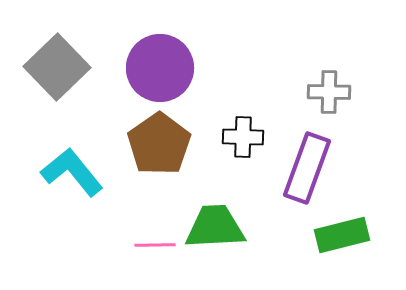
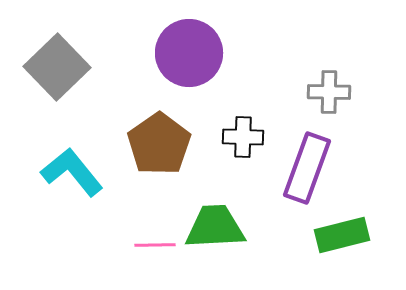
purple circle: moved 29 px right, 15 px up
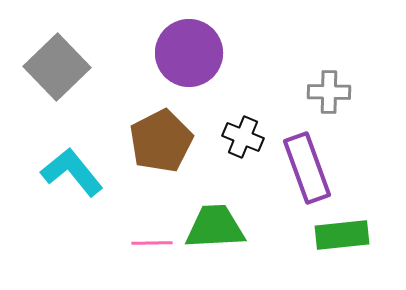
black cross: rotated 21 degrees clockwise
brown pentagon: moved 2 px right, 3 px up; rotated 8 degrees clockwise
purple rectangle: rotated 40 degrees counterclockwise
green rectangle: rotated 8 degrees clockwise
pink line: moved 3 px left, 2 px up
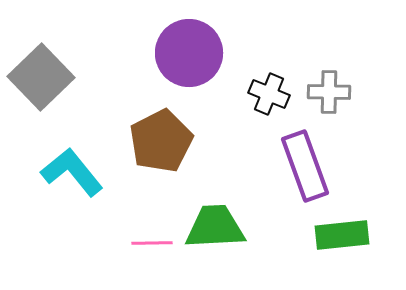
gray square: moved 16 px left, 10 px down
black cross: moved 26 px right, 43 px up
purple rectangle: moved 2 px left, 2 px up
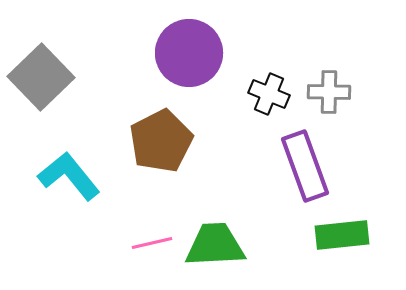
cyan L-shape: moved 3 px left, 4 px down
green trapezoid: moved 18 px down
pink line: rotated 12 degrees counterclockwise
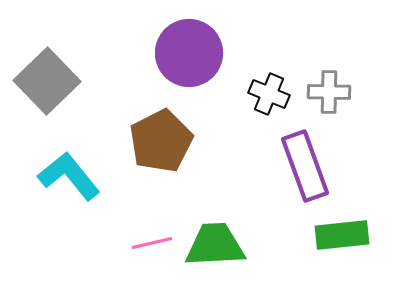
gray square: moved 6 px right, 4 px down
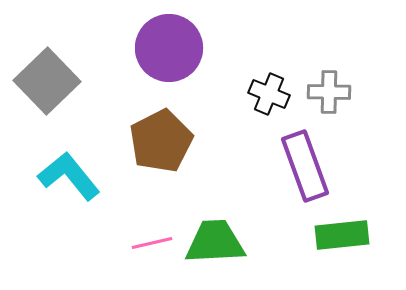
purple circle: moved 20 px left, 5 px up
green trapezoid: moved 3 px up
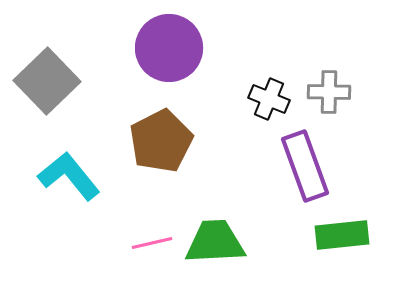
black cross: moved 5 px down
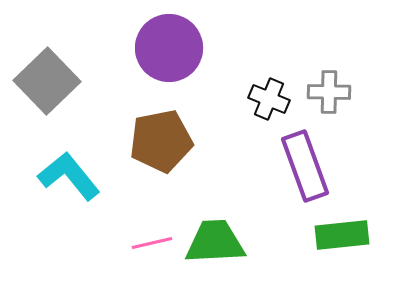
brown pentagon: rotated 16 degrees clockwise
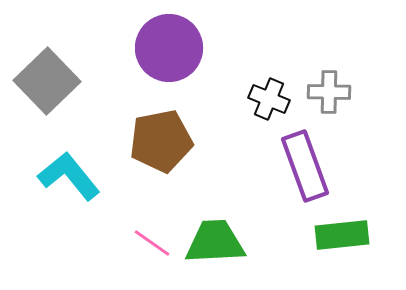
pink line: rotated 48 degrees clockwise
